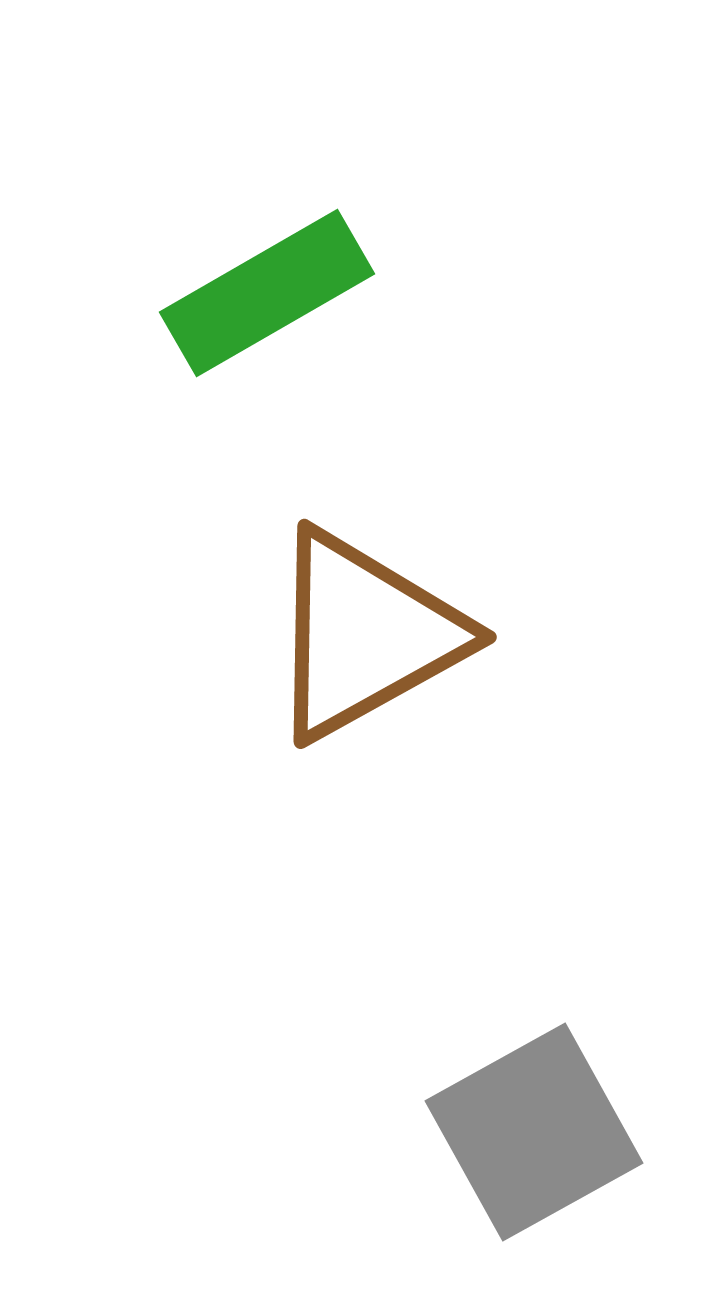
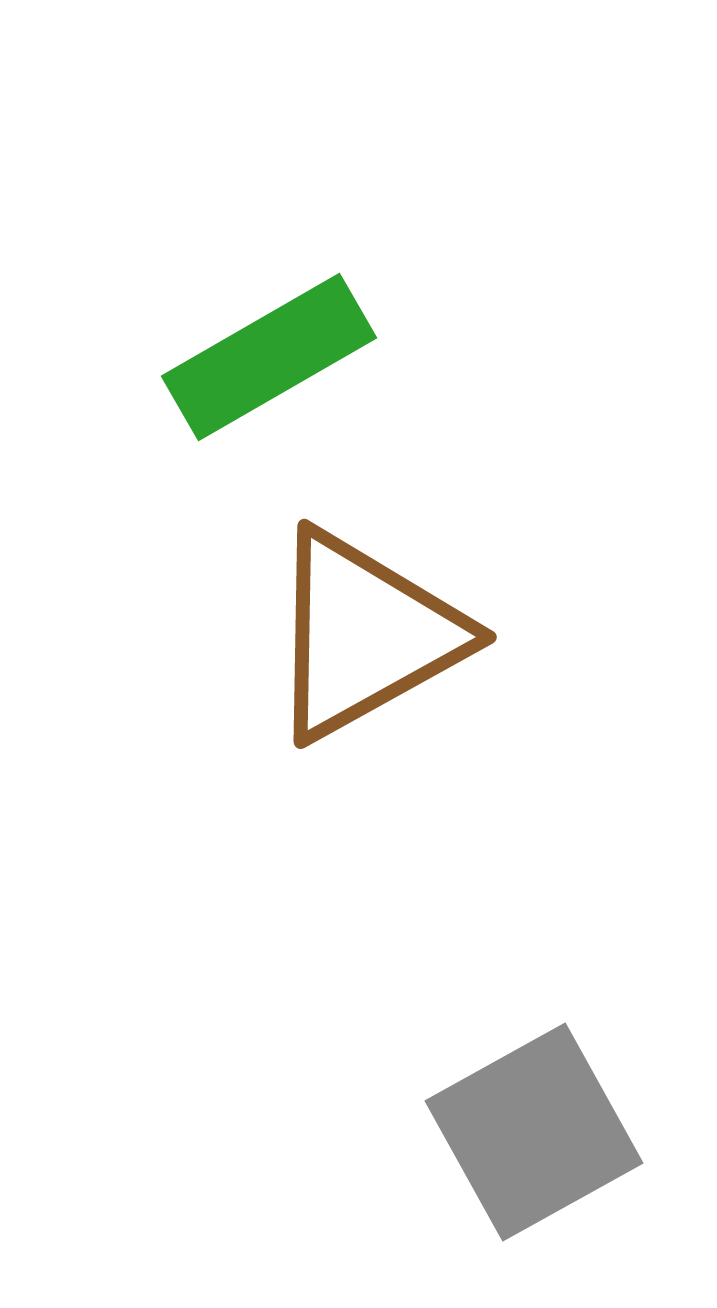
green rectangle: moved 2 px right, 64 px down
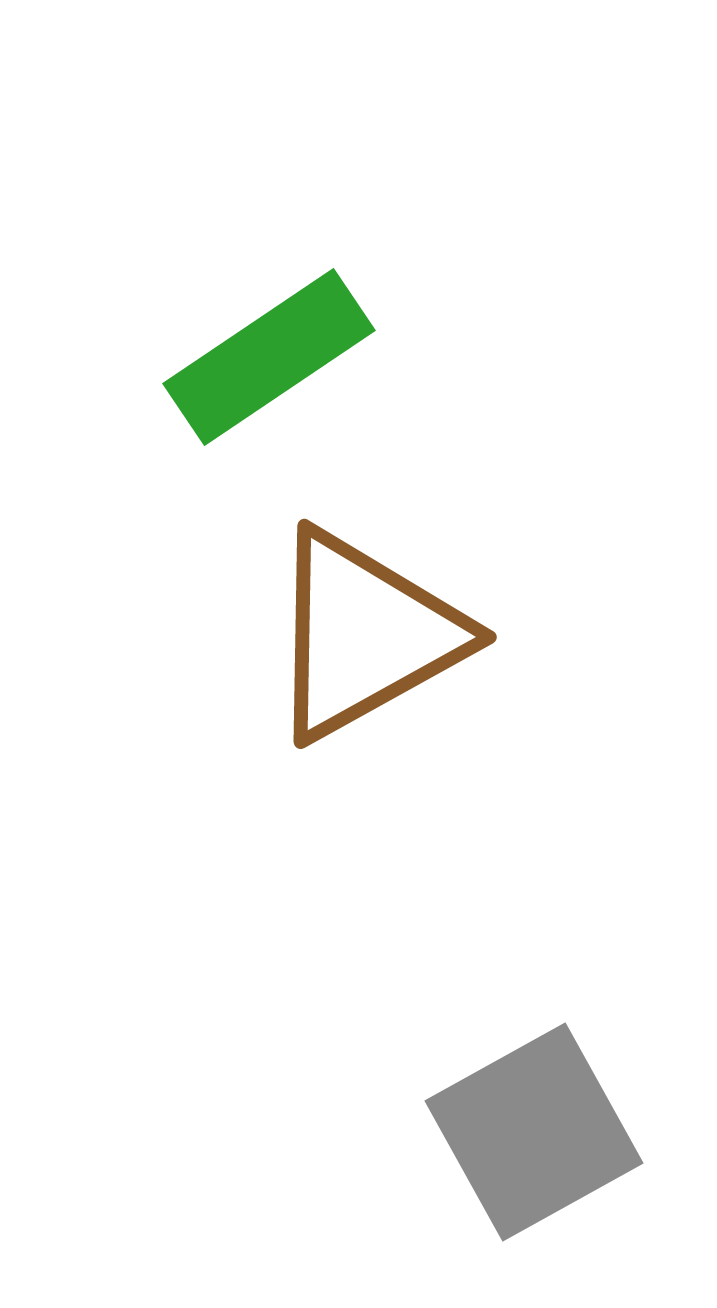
green rectangle: rotated 4 degrees counterclockwise
